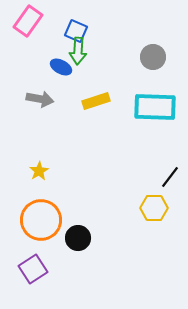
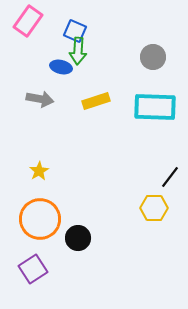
blue square: moved 1 px left
blue ellipse: rotated 15 degrees counterclockwise
orange circle: moved 1 px left, 1 px up
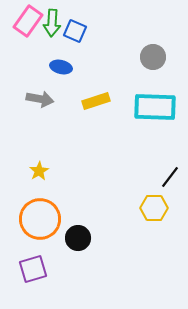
green arrow: moved 26 px left, 28 px up
purple square: rotated 16 degrees clockwise
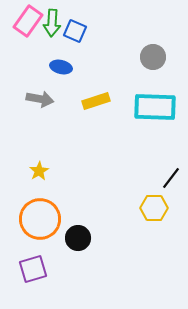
black line: moved 1 px right, 1 px down
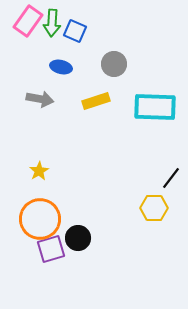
gray circle: moved 39 px left, 7 px down
purple square: moved 18 px right, 20 px up
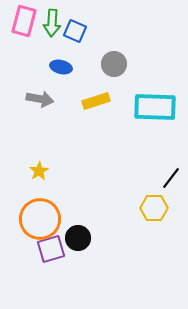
pink rectangle: moved 4 px left; rotated 20 degrees counterclockwise
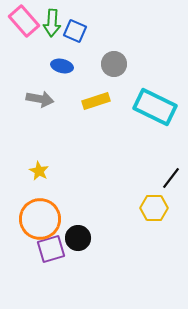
pink rectangle: rotated 56 degrees counterclockwise
blue ellipse: moved 1 px right, 1 px up
cyan rectangle: rotated 24 degrees clockwise
yellow star: rotated 12 degrees counterclockwise
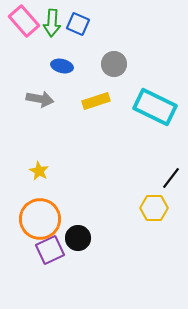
blue square: moved 3 px right, 7 px up
purple square: moved 1 px left, 1 px down; rotated 8 degrees counterclockwise
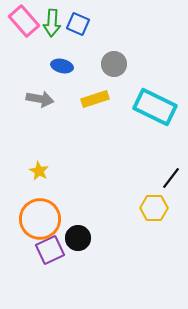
yellow rectangle: moved 1 px left, 2 px up
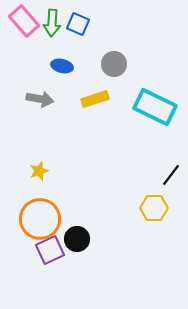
yellow star: rotated 24 degrees clockwise
black line: moved 3 px up
black circle: moved 1 px left, 1 px down
